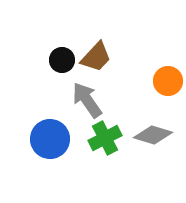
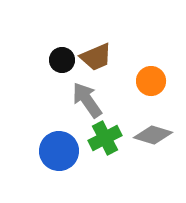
brown trapezoid: rotated 24 degrees clockwise
orange circle: moved 17 px left
blue circle: moved 9 px right, 12 px down
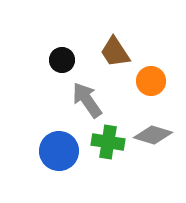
brown trapezoid: moved 19 px right, 5 px up; rotated 80 degrees clockwise
green cross: moved 3 px right, 4 px down; rotated 36 degrees clockwise
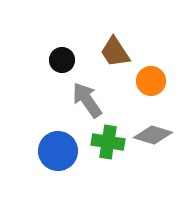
blue circle: moved 1 px left
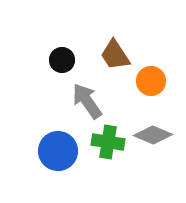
brown trapezoid: moved 3 px down
gray arrow: moved 1 px down
gray diamond: rotated 6 degrees clockwise
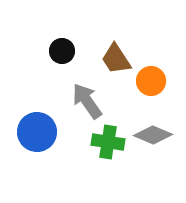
brown trapezoid: moved 1 px right, 4 px down
black circle: moved 9 px up
blue circle: moved 21 px left, 19 px up
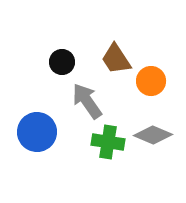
black circle: moved 11 px down
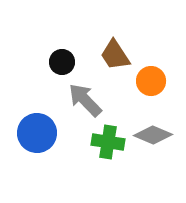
brown trapezoid: moved 1 px left, 4 px up
gray arrow: moved 2 px left, 1 px up; rotated 9 degrees counterclockwise
blue circle: moved 1 px down
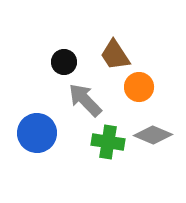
black circle: moved 2 px right
orange circle: moved 12 px left, 6 px down
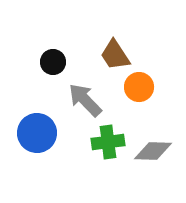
black circle: moved 11 px left
gray diamond: moved 16 px down; rotated 21 degrees counterclockwise
green cross: rotated 16 degrees counterclockwise
